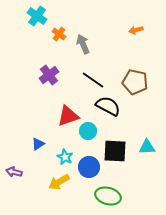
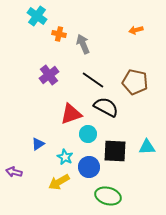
orange cross: rotated 24 degrees counterclockwise
black semicircle: moved 2 px left, 1 px down
red triangle: moved 3 px right, 2 px up
cyan circle: moved 3 px down
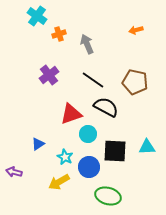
orange cross: rotated 32 degrees counterclockwise
gray arrow: moved 4 px right
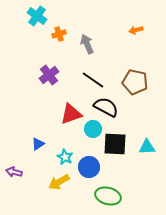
cyan circle: moved 5 px right, 5 px up
black square: moved 7 px up
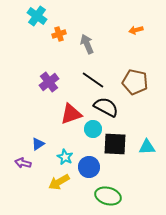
purple cross: moved 7 px down
purple arrow: moved 9 px right, 9 px up
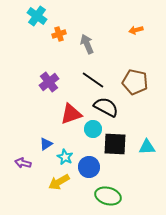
blue triangle: moved 8 px right
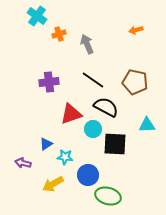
purple cross: rotated 30 degrees clockwise
cyan triangle: moved 22 px up
cyan star: rotated 21 degrees counterclockwise
blue circle: moved 1 px left, 8 px down
yellow arrow: moved 6 px left, 2 px down
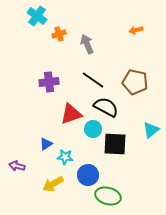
cyan triangle: moved 4 px right, 5 px down; rotated 36 degrees counterclockwise
purple arrow: moved 6 px left, 3 px down
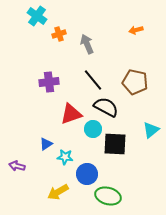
black line: rotated 15 degrees clockwise
blue circle: moved 1 px left, 1 px up
yellow arrow: moved 5 px right, 8 px down
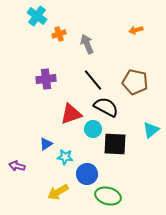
purple cross: moved 3 px left, 3 px up
